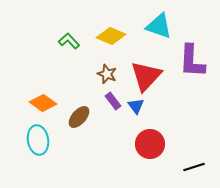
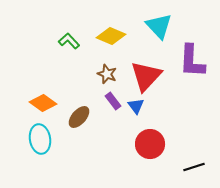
cyan triangle: rotated 28 degrees clockwise
cyan ellipse: moved 2 px right, 1 px up
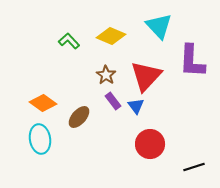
brown star: moved 1 px left, 1 px down; rotated 12 degrees clockwise
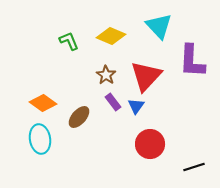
green L-shape: rotated 20 degrees clockwise
purple rectangle: moved 1 px down
blue triangle: rotated 12 degrees clockwise
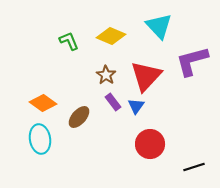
purple L-shape: rotated 72 degrees clockwise
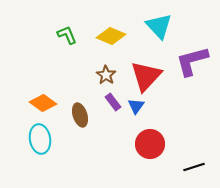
green L-shape: moved 2 px left, 6 px up
brown ellipse: moved 1 px right, 2 px up; rotated 60 degrees counterclockwise
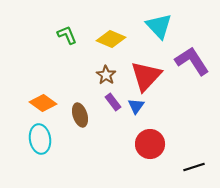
yellow diamond: moved 3 px down
purple L-shape: rotated 72 degrees clockwise
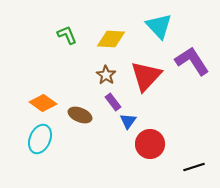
yellow diamond: rotated 20 degrees counterclockwise
blue triangle: moved 8 px left, 15 px down
brown ellipse: rotated 50 degrees counterclockwise
cyan ellipse: rotated 32 degrees clockwise
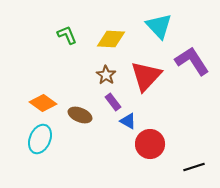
blue triangle: rotated 36 degrees counterclockwise
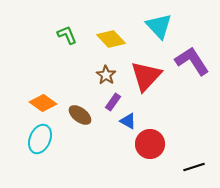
yellow diamond: rotated 44 degrees clockwise
purple rectangle: rotated 72 degrees clockwise
brown ellipse: rotated 15 degrees clockwise
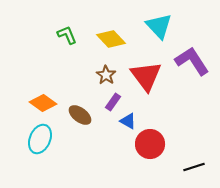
red triangle: rotated 20 degrees counterclockwise
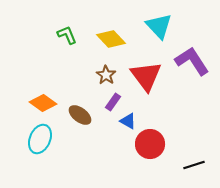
black line: moved 2 px up
